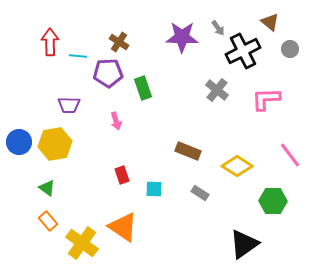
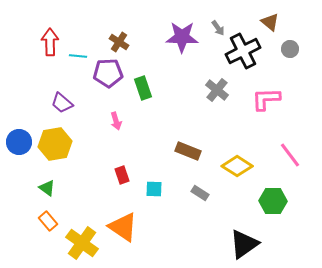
purple trapezoid: moved 7 px left, 2 px up; rotated 40 degrees clockwise
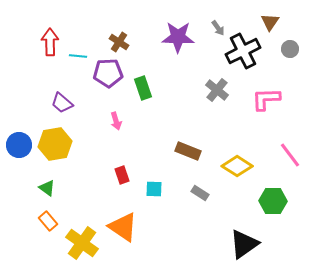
brown triangle: rotated 24 degrees clockwise
purple star: moved 4 px left
blue circle: moved 3 px down
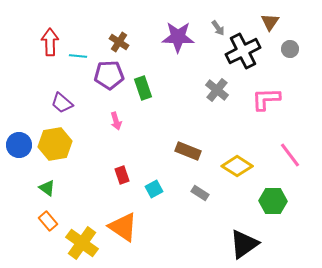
purple pentagon: moved 1 px right, 2 px down
cyan square: rotated 30 degrees counterclockwise
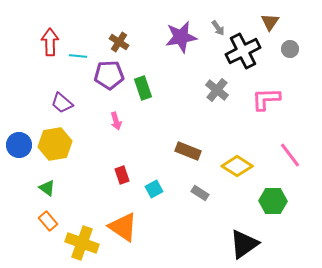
purple star: moved 3 px right; rotated 12 degrees counterclockwise
yellow cross: rotated 16 degrees counterclockwise
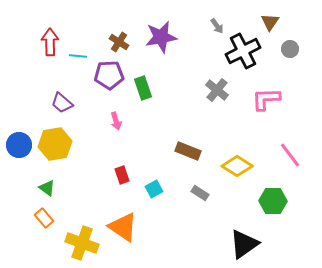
gray arrow: moved 1 px left, 2 px up
purple star: moved 20 px left
orange rectangle: moved 4 px left, 3 px up
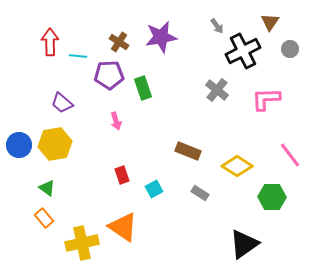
green hexagon: moved 1 px left, 4 px up
yellow cross: rotated 32 degrees counterclockwise
